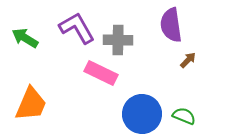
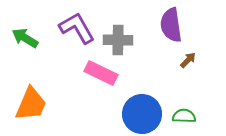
green semicircle: rotated 20 degrees counterclockwise
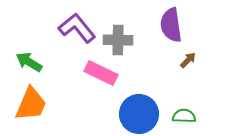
purple L-shape: rotated 9 degrees counterclockwise
green arrow: moved 4 px right, 24 px down
blue circle: moved 3 px left
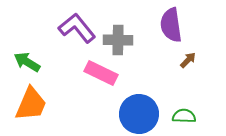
green arrow: moved 2 px left
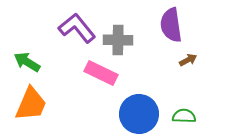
brown arrow: rotated 18 degrees clockwise
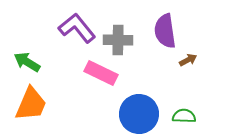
purple semicircle: moved 6 px left, 6 px down
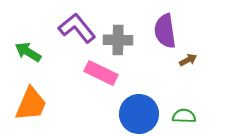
green arrow: moved 1 px right, 10 px up
